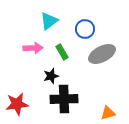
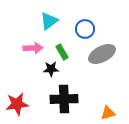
black star: moved 7 px up; rotated 14 degrees clockwise
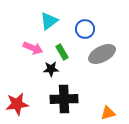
pink arrow: rotated 24 degrees clockwise
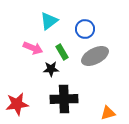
gray ellipse: moved 7 px left, 2 px down
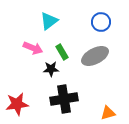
blue circle: moved 16 px right, 7 px up
black cross: rotated 8 degrees counterclockwise
